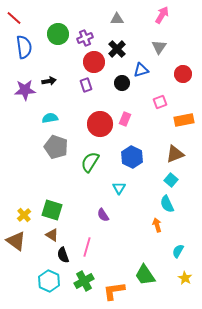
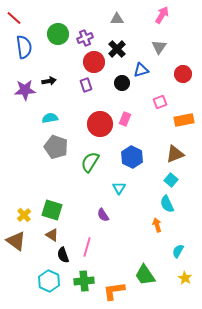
green cross at (84, 281): rotated 24 degrees clockwise
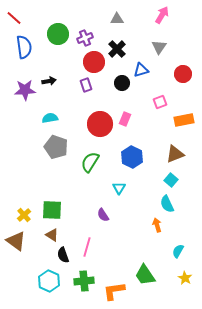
green square at (52, 210): rotated 15 degrees counterclockwise
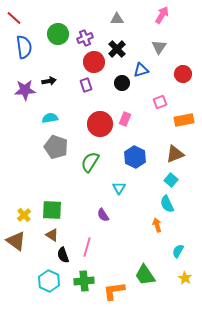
blue hexagon at (132, 157): moved 3 px right
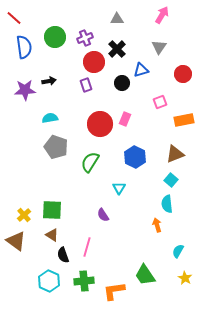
green circle at (58, 34): moved 3 px left, 3 px down
cyan semicircle at (167, 204): rotated 18 degrees clockwise
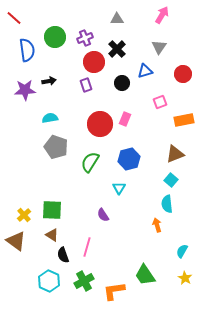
blue semicircle at (24, 47): moved 3 px right, 3 px down
blue triangle at (141, 70): moved 4 px right, 1 px down
blue hexagon at (135, 157): moved 6 px left, 2 px down; rotated 20 degrees clockwise
cyan semicircle at (178, 251): moved 4 px right
green cross at (84, 281): rotated 24 degrees counterclockwise
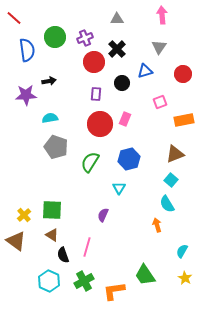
pink arrow at (162, 15): rotated 36 degrees counterclockwise
purple rectangle at (86, 85): moved 10 px right, 9 px down; rotated 24 degrees clockwise
purple star at (25, 90): moved 1 px right, 5 px down
cyan semicircle at (167, 204): rotated 24 degrees counterclockwise
purple semicircle at (103, 215): rotated 56 degrees clockwise
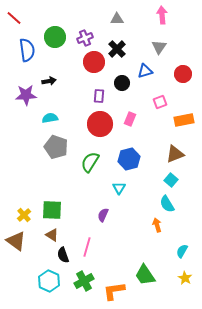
purple rectangle at (96, 94): moved 3 px right, 2 px down
pink rectangle at (125, 119): moved 5 px right
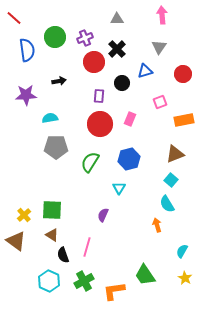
black arrow at (49, 81): moved 10 px right
gray pentagon at (56, 147): rotated 20 degrees counterclockwise
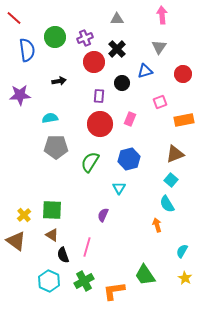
purple star at (26, 95): moved 6 px left
